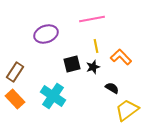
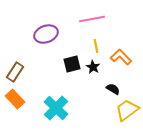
black star: rotated 24 degrees counterclockwise
black semicircle: moved 1 px right, 1 px down
cyan cross: moved 3 px right, 12 px down; rotated 10 degrees clockwise
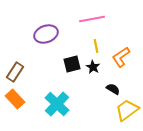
orange L-shape: rotated 80 degrees counterclockwise
cyan cross: moved 1 px right, 4 px up
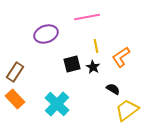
pink line: moved 5 px left, 2 px up
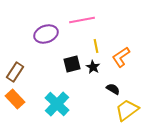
pink line: moved 5 px left, 3 px down
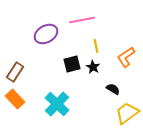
purple ellipse: rotated 10 degrees counterclockwise
orange L-shape: moved 5 px right
yellow trapezoid: moved 3 px down
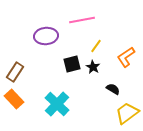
purple ellipse: moved 2 px down; rotated 25 degrees clockwise
yellow line: rotated 48 degrees clockwise
orange rectangle: moved 1 px left
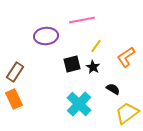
orange rectangle: rotated 18 degrees clockwise
cyan cross: moved 22 px right
